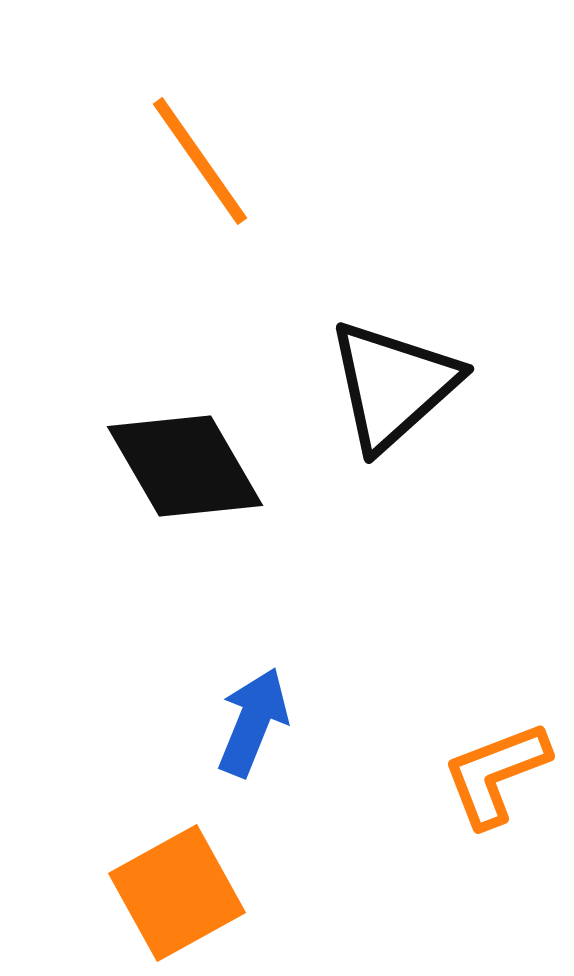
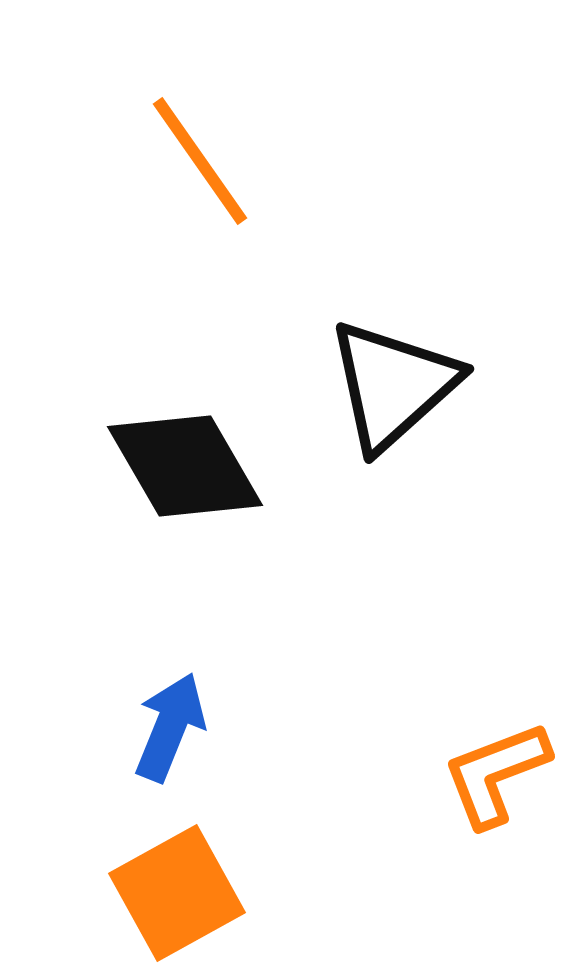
blue arrow: moved 83 px left, 5 px down
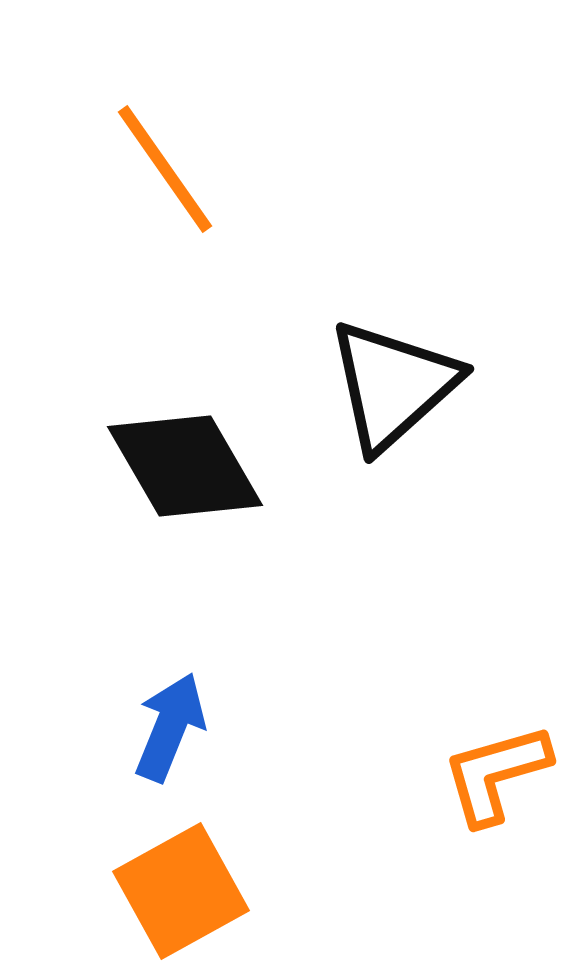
orange line: moved 35 px left, 8 px down
orange L-shape: rotated 5 degrees clockwise
orange square: moved 4 px right, 2 px up
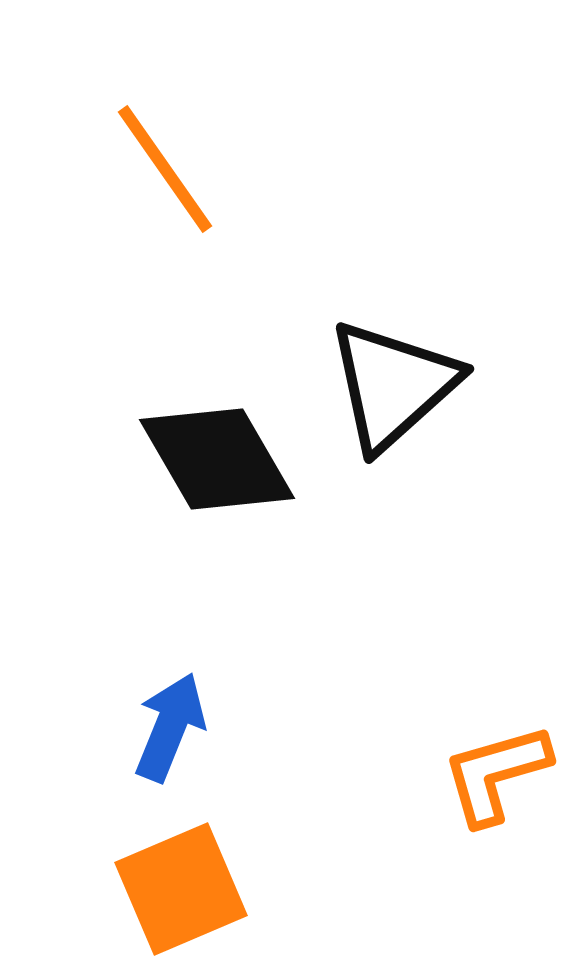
black diamond: moved 32 px right, 7 px up
orange square: moved 2 px up; rotated 6 degrees clockwise
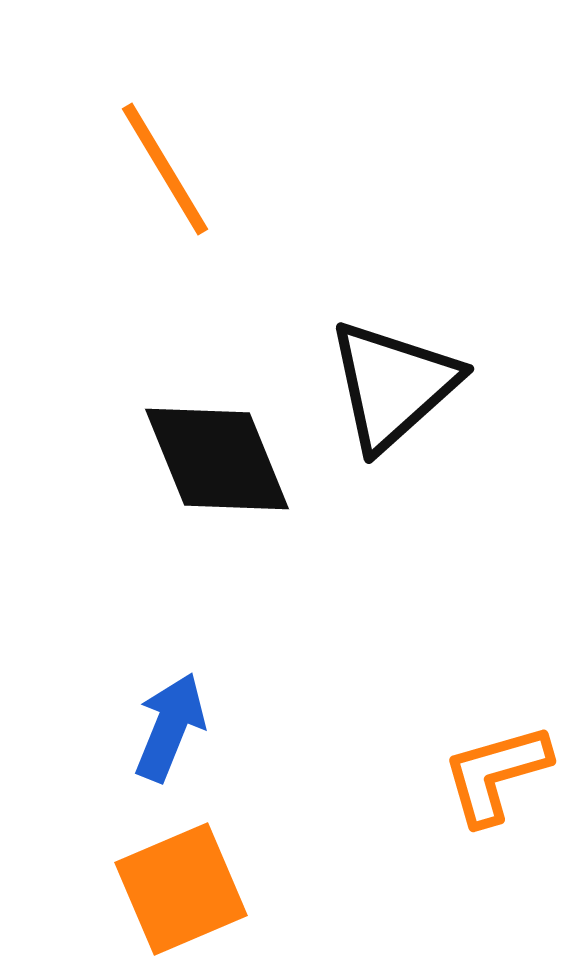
orange line: rotated 4 degrees clockwise
black diamond: rotated 8 degrees clockwise
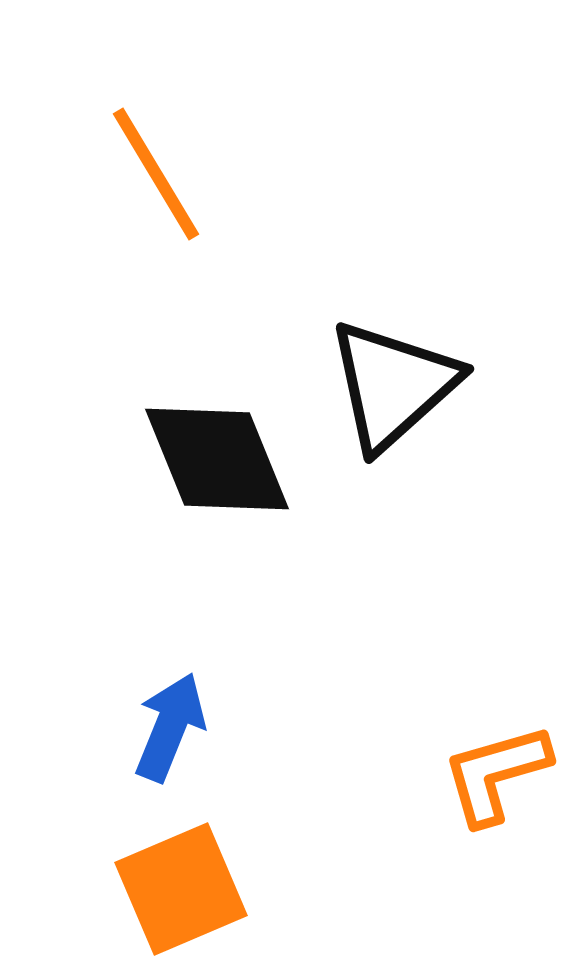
orange line: moved 9 px left, 5 px down
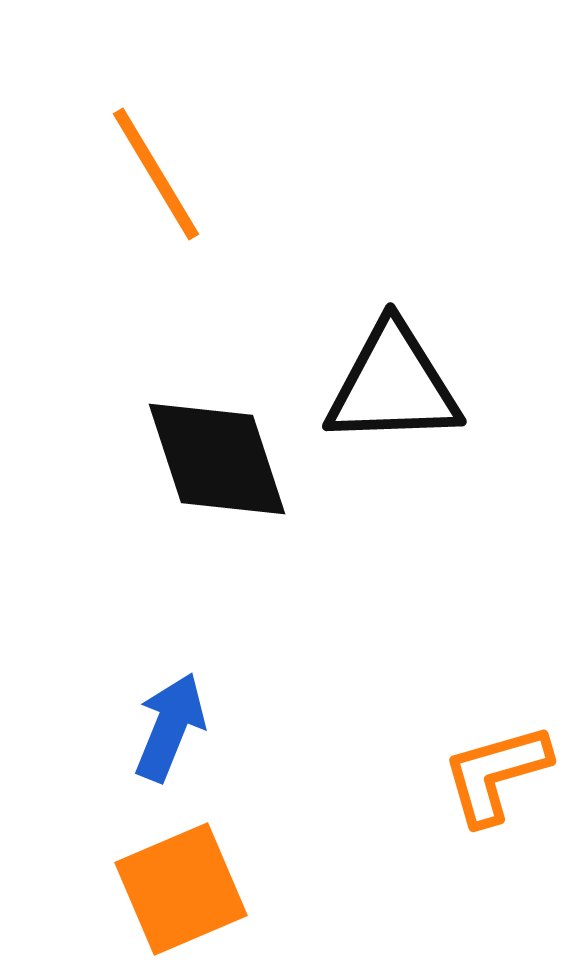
black triangle: rotated 40 degrees clockwise
black diamond: rotated 4 degrees clockwise
